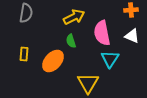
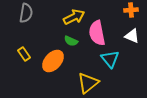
pink semicircle: moved 5 px left
green semicircle: rotated 48 degrees counterclockwise
yellow rectangle: rotated 40 degrees counterclockwise
cyan triangle: rotated 12 degrees counterclockwise
yellow triangle: rotated 20 degrees clockwise
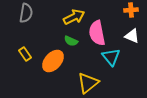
yellow rectangle: moved 1 px right
cyan triangle: moved 1 px right, 2 px up
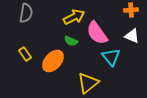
pink semicircle: rotated 25 degrees counterclockwise
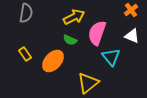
orange cross: rotated 32 degrees counterclockwise
pink semicircle: rotated 55 degrees clockwise
green semicircle: moved 1 px left, 1 px up
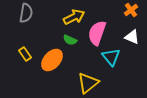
white triangle: moved 1 px down
orange ellipse: moved 1 px left, 1 px up
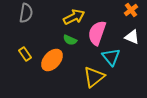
yellow triangle: moved 6 px right, 6 px up
